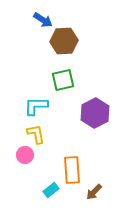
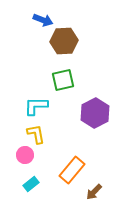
blue arrow: rotated 12 degrees counterclockwise
orange rectangle: rotated 44 degrees clockwise
cyan rectangle: moved 20 px left, 6 px up
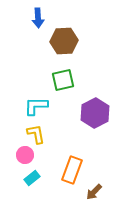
blue arrow: moved 5 px left, 2 px up; rotated 66 degrees clockwise
orange rectangle: rotated 20 degrees counterclockwise
cyan rectangle: moved 1 px right, 6 px up
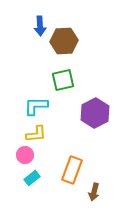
blue arrow: moved 2 px right, 8 px down
yellow L-shape: rotated 95 degrees clockwise
brown arrow: rotated 30 degrees counterclockwise
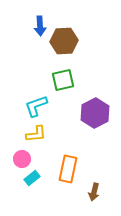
cyan L-shape: rotated 20 degrees counterclockwise
pink circle: moved 3 px left, 4 px down
orange rectangle: moved 4 px left, 1 px up; rotated 8 degrees counterclockwise
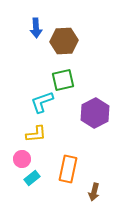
blue arrow: moved 4 px left, 2 px down
cyan L-shape: moved 6 px right, 4 px up
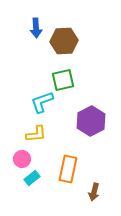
purple hexagon: moved 4 px left, 8 px down
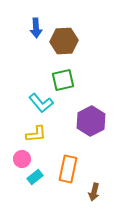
cyan L-shape: moved 1 px left, 1 px down; rotated 110 degrees counterclockwise
cyan rectangle: moved 3 px right, 1 px up
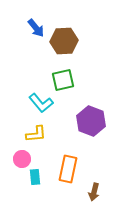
blue arrow: rotated 36 degrees counterclockwise
purple hexagon: rotated 12 degrees counterclockwise
cyan rectangle: rotated 56 degrees counterclockwise
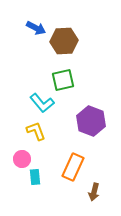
blue arrow: rotated 24 degrees counterclockwise
cyan L-shape: moved 1 px right
yellow L-shape: moved 3 px up; rotated 105 degrees counterclockwise
orange rectangle: moved 5 px right, 2 px up; rotated 12 degrees clockwise
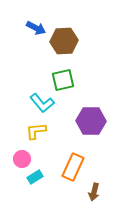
purple hexagon: rotated 20 degrees counterclockwise
yellow L-shape: rotated 75 degrees counterclockwise
cyan rectangle: rotated 63 degrees clockwise
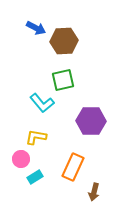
yellow L-shape: moved 6 px down; rotated 15 degrees clockwise
pink circle: moved 1 px left
